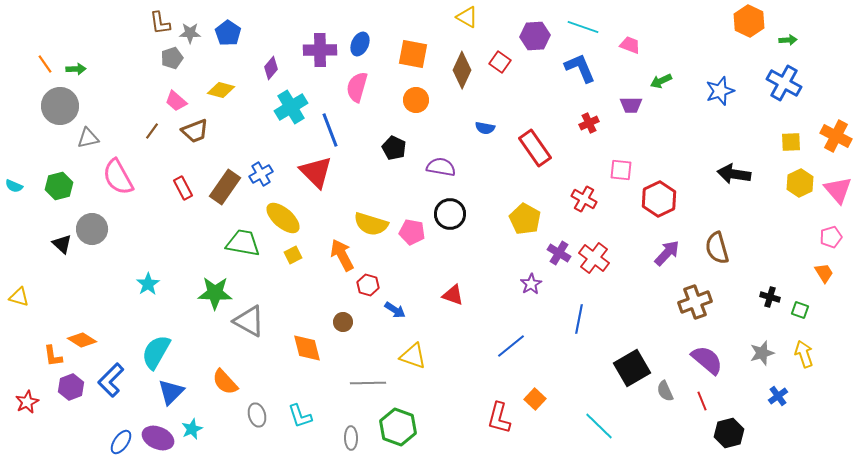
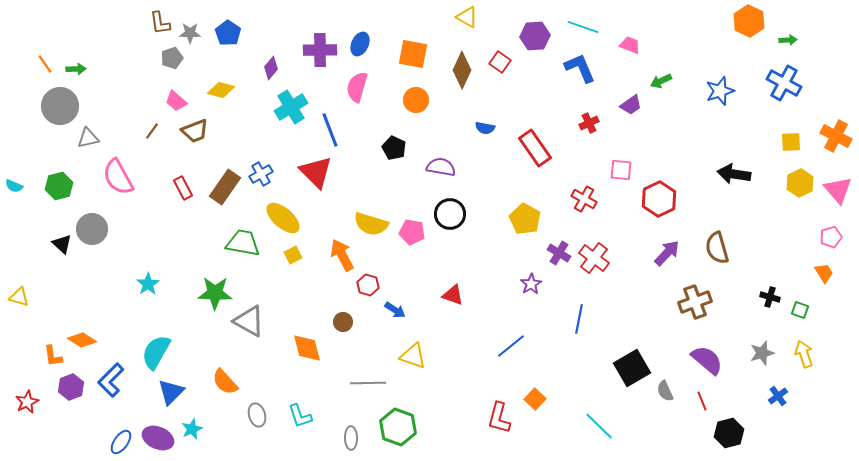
purple trapezoid at (631, 105): rotated 35 degrees counterclockwise
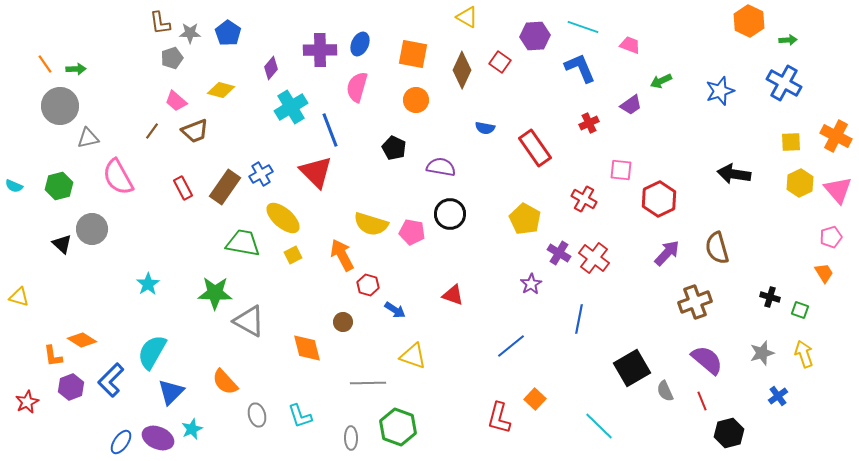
cyan semicircle at (156, 352): moved 4 px left
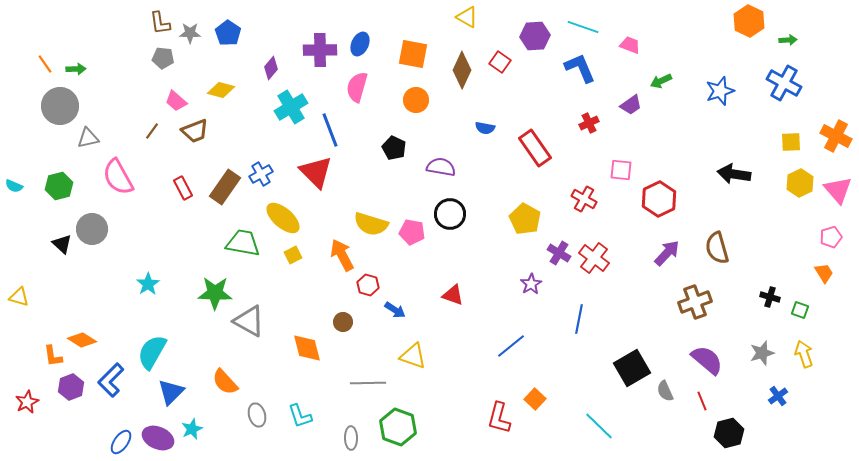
gray pentagon at (172, 58): moved 9 px left; rotated 25 degrees clockwise
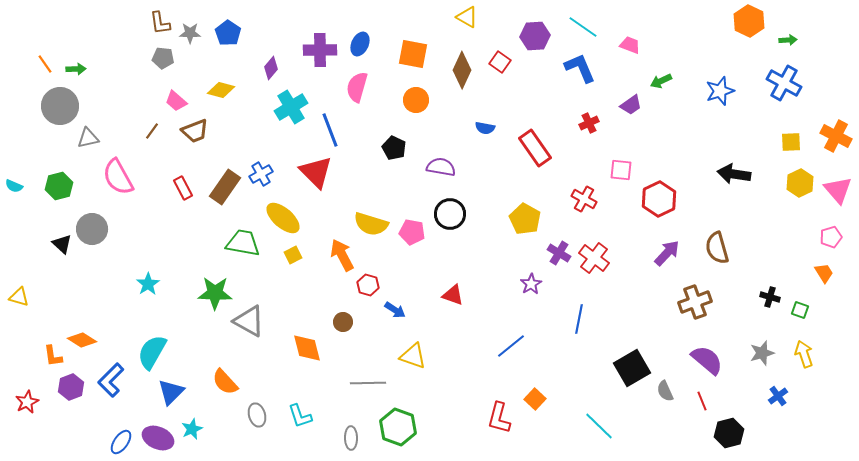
cyan line at (583, 27): rotated 16 degrees clockwise
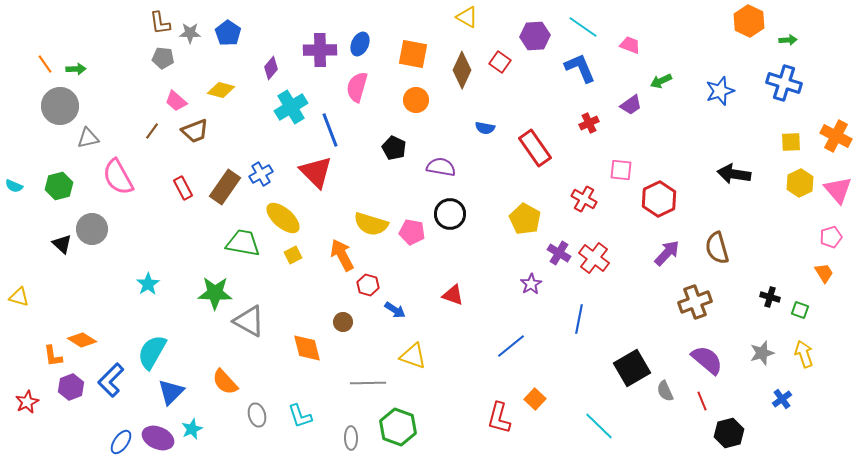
blue cross at (784, 83): rotated 12 degrees counterclockwise
blue cross at (778, 396): moved 4 px right, 3 px down
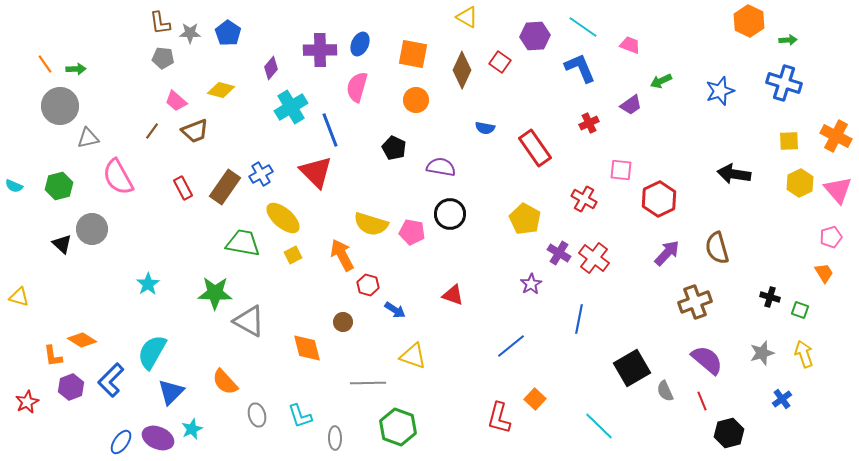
yellow square at (791, 142): moved 2 px left, 1 px up
gray ellipse at (351, 438): moved 16 px left
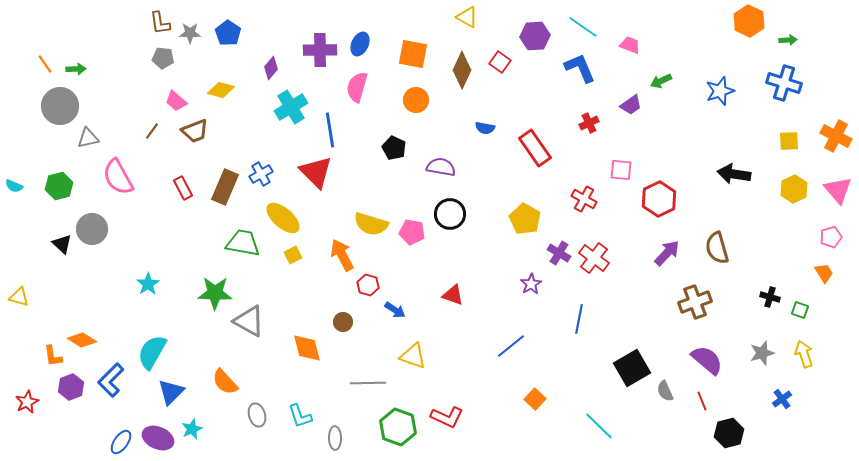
blue line at (330, 130): rotated 12 degrees clockwise
yellow hexagon at (800, 183): moved 6 px left, 6 px down
brown rectangle at (225, 187): rotated 12 degrees counterclockwise
red L-shape at (499, 418): moved 52 px left, 1 px up; rotated 80 degrees counterclockwise
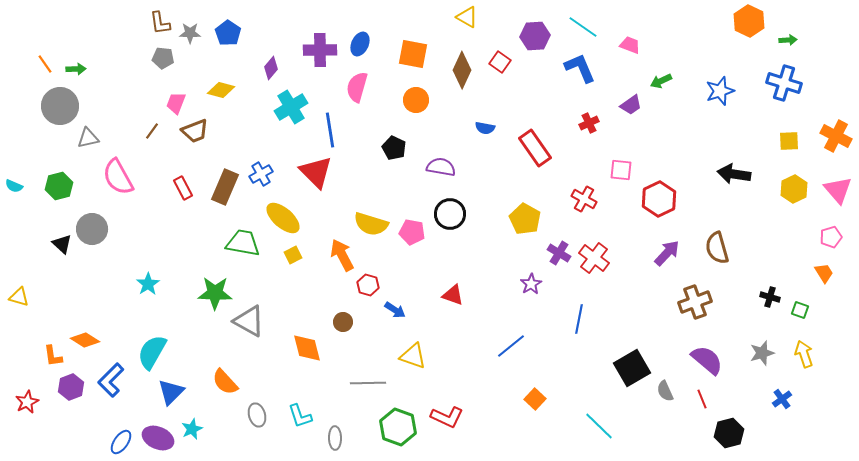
pink trapezoid at (176, 101): moved 2 px down; rotated 70 degrees clockwise
orange diamond at (82, 340): moved 3 px right
red line at (702, 401): moved 2 px up
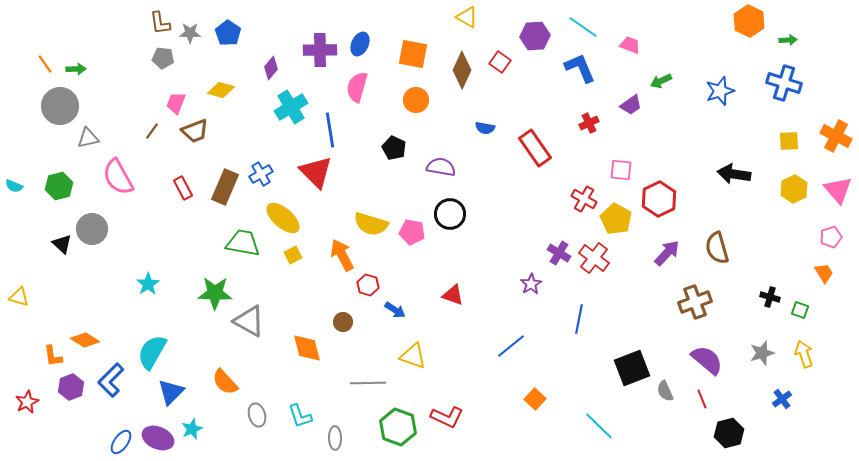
yellow pentagon at (525, 219): moved 91 px right
black square at (632, 368): rotated 9 degrees clockwise
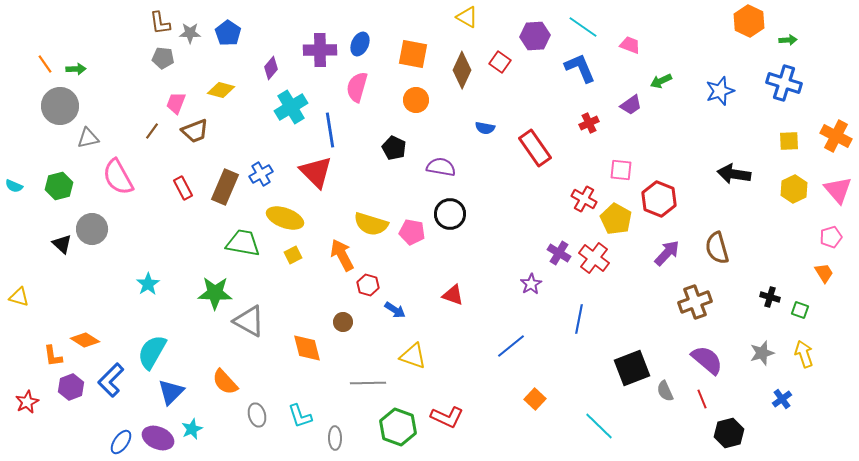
red hexagon at (659, 199): rotated 12 degrees counterclockwise
yellow ellipse at (283, 218): moved 2 px right; rotated 21 degrees counterclockwise
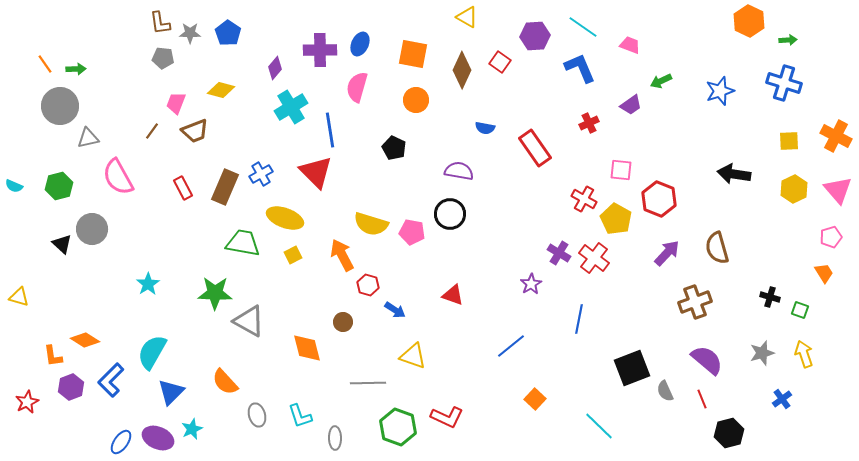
purple diamond at (271, 68): moved 4 px right
purple semicircle at (441, 167): moved 18 px right, 4 px down
